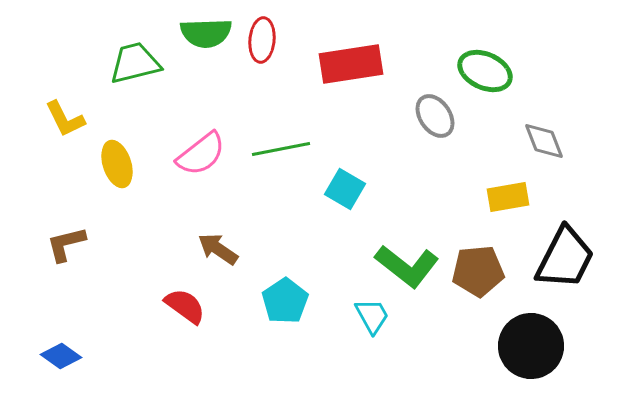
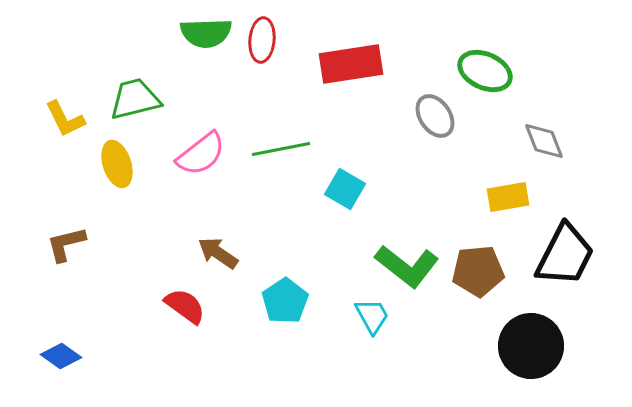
green trapezoid: moved 36 px down
brown arrow: moved 4 px down
black trapezoid: moved 3 px up
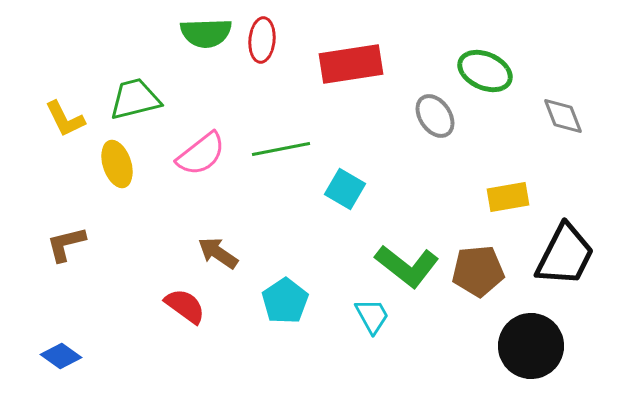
gray diamond: moved 19 px right, 25 px up
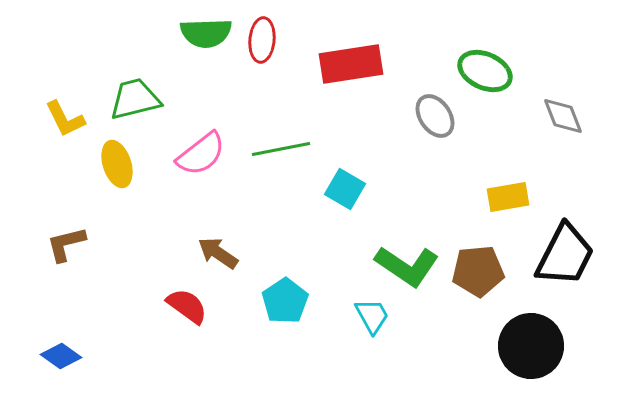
green L-shape: rotated 4 degrees counterclockwise
red semicircle: moved 2 px right
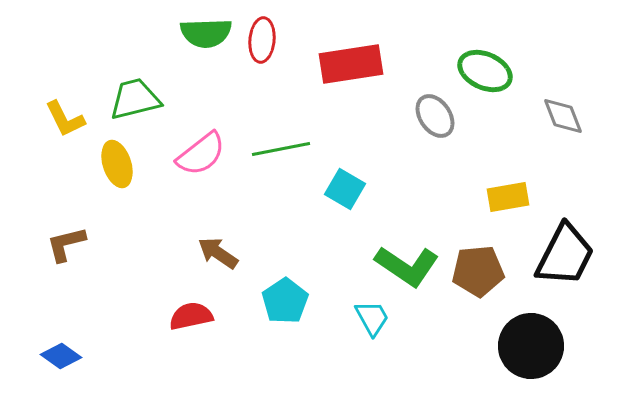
red semicircle: moved 4 px right, 10 px down; rotated 48 degrees counterclockwise
cyan trapezoid: moved 2 px down
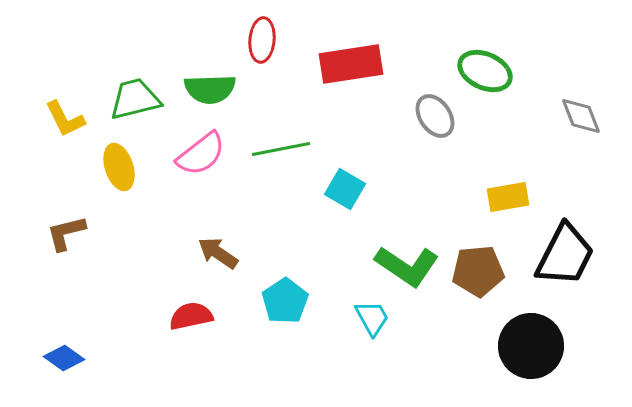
green semicircle: moved 4 px right, 56 px down
gray diamond: moved 18 px right
yellow ellipse: moved 2 px right, 3 px down
brown L-shape: moved 11 px up
blue diamond: moved 3 px right, 2 px down
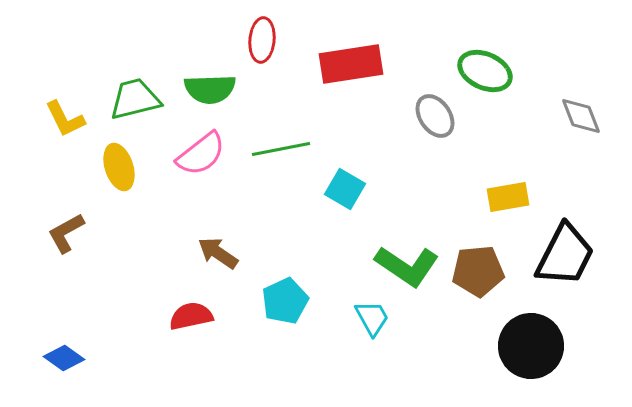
brown L-shape: rotated 15 degrees counterclockwise
cyan pentagon: rotated 9 degrees clockwise
